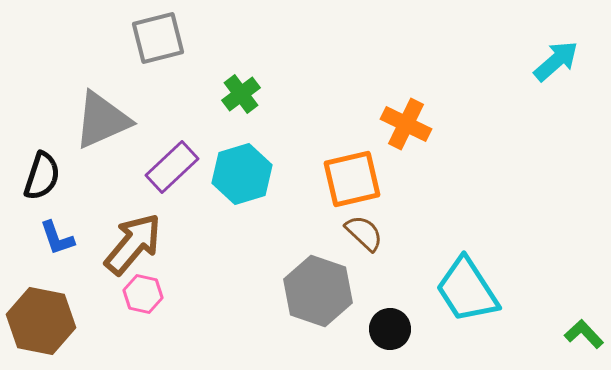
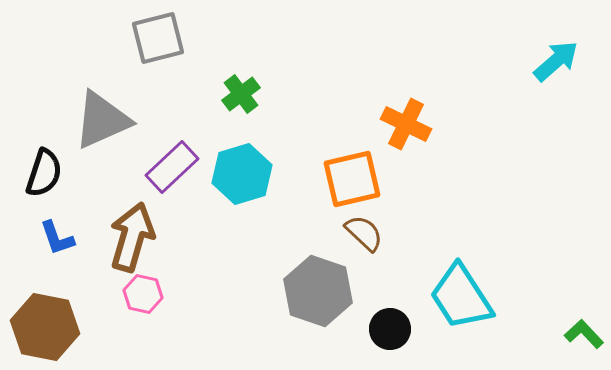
black semicircle: moved 2 px right, 3 px up
brown arrow: moved 1 px left, 7 px up; rotated 24 degrees counterclockwise
cyan trapezoid: moved 6 px left, 7 px down
brown hexagon: moved 4 px right, 6 px down
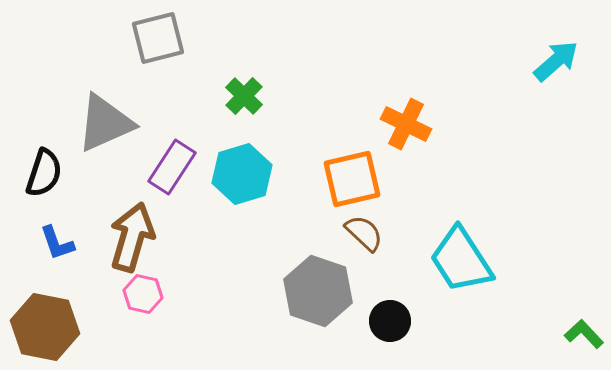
green cross: moved 3 px right, 2 px down; rotated 9 degrees counterclockwise
gray triangle: moved 3 px right, 3 px down
purple rectangle: rotated 14 degrees counterclockwise
blue L-shape: moved 5 px down
cyan trapezoid: moved 37 px up
black circle: moved 8 px up
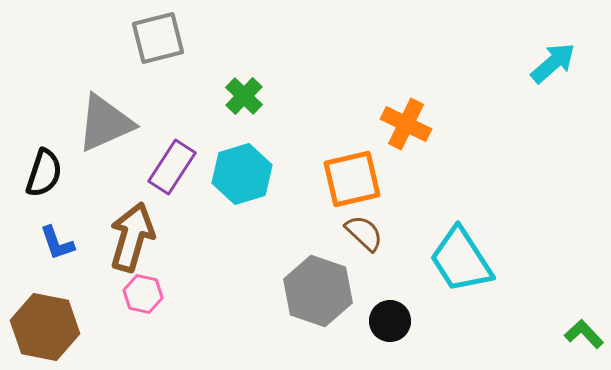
cyan arrow: moved 3 px left, 2 px down
